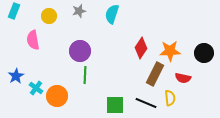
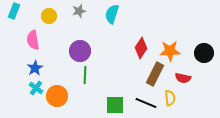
blue star: moved 19 px right, 8 px up
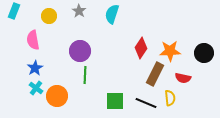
gray star: rotated 24 degrees counterclockwise
green square: moved 4 px up
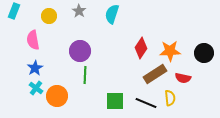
brown rectangle: rotated 30 degrees clockwise
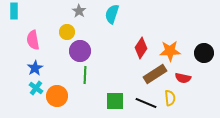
cyan rectangle: rotated 21 degrees counterclockwise
yellow circle: moved 18 px right, 16 px down
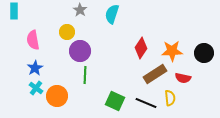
gray star: moved 1 px right, 1 px up
orange star: moved 2 px right
green square: rotated 24 degrees clockwise
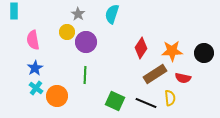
gray star: moved 2 px left, 4 px down
purple circle: moved 6 px right, 9 px up
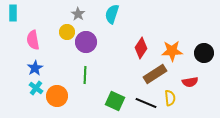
cyan rectangle: moved 1 px left, 2 px down
red semicircle: moved 7 px right, 4 px down; rotated 21 degrees counterclockwise
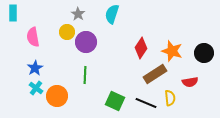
pink semicircle: moved 3 px up
orange star: rotated 20 degrees clockwise
